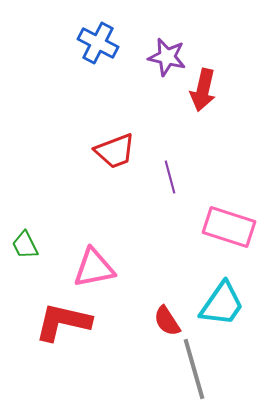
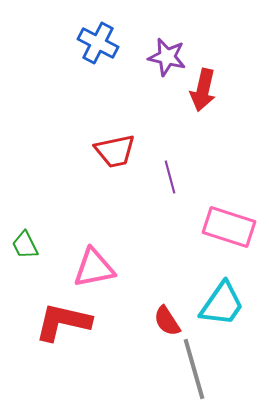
red trapezoid: rotated 9 degrees clockwise
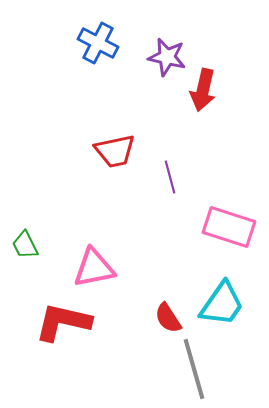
red semicircle: moved 1 px right, 3 px up
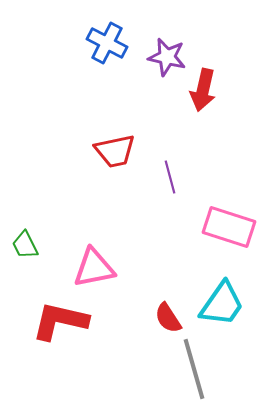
blue cross: moved 9 px right
red L-shape: moved 3 px left, 1 px up
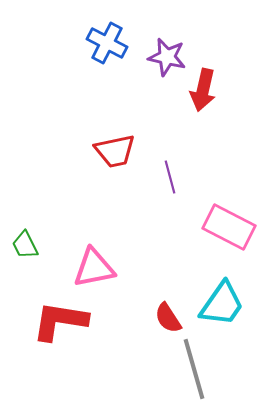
pink rectangle: rotated 9 degrees clockwise
red L-shape: rotated 4 degrees counterclockwise
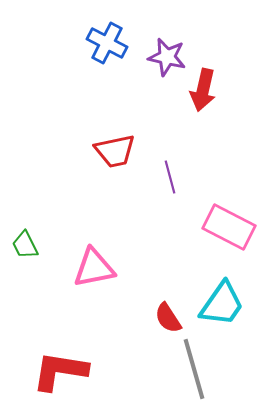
red L-shape: moved 50 px down
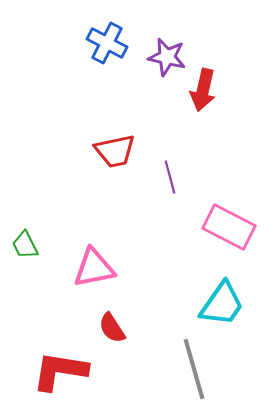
red semicircle: moved 56 px left, 10 px down
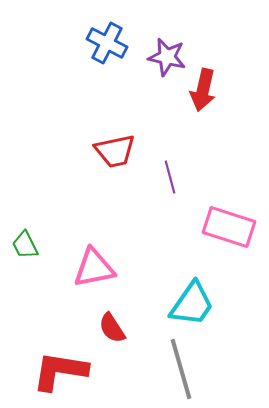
pink rectangle: rotated 9 degrees counterclockwise
cyan trapezoid: moved 30 px left
gray line: moved 13 px left
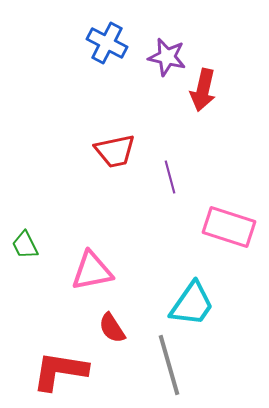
pink triangle: moved 2 px left, 3 px down
gray line: moved 12 px left, 4 px up
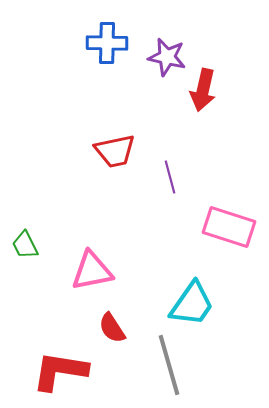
blue cross: rotated 27 degrees counterclockwise
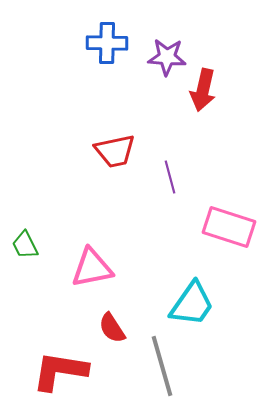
purple star: rotated 9 degrees counterclockwise
pink triangle: moved 3 px up
gray line: moved 7 px left, 1 px down
